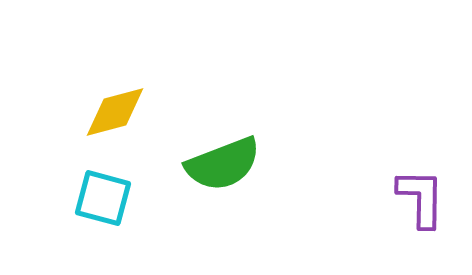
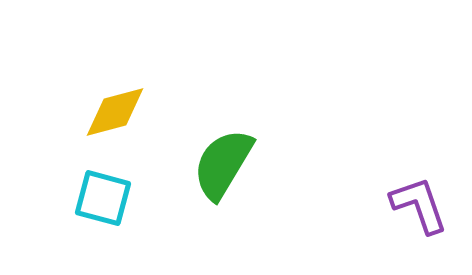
green semicircle: rotated 142 degrees clockwise
purple L-shape: moved 2 px left, 7 px down; rotated 20 degrees counterclockwise
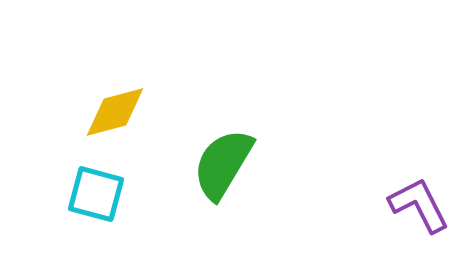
cyan square: moved 7 px left, 4 px up
purple L-shape: rotated 8 degrees counterclockwise
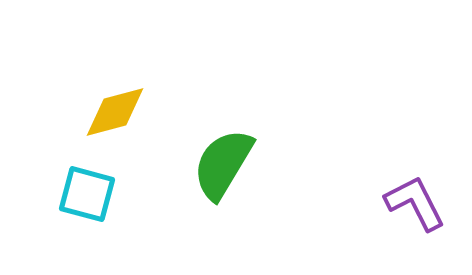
cyan square: moved 9 px left
purple L-shape: moved 4 px left, 2 px up
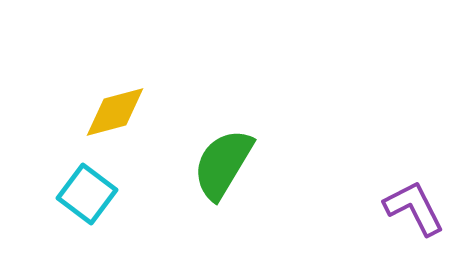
cyan square: rotated 22 degrees clockwise
purple L-shape: moved 1 px left, 5 px down
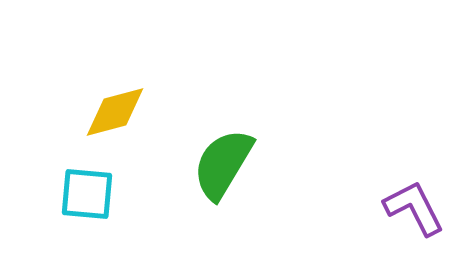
cyan square: rotated 32 degrees counterclockwise
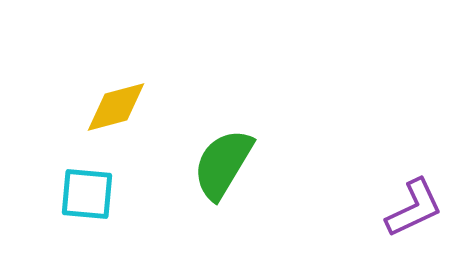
yellow diamond: moved 1 px right, 5 px up
purple L-shape: rotated 92 degrees clockwise
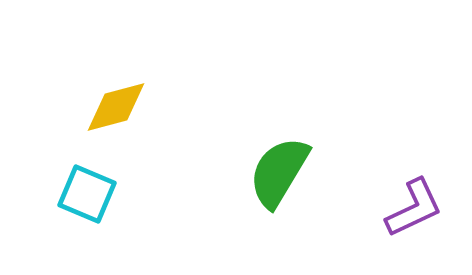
green semicircle: moved 56 px right, 8 px down
cyan square: rotated 18 degrees clockwise
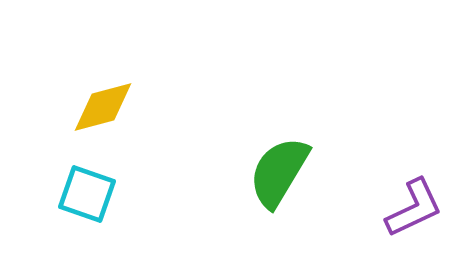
yellow diamond: moved 13 px left
cyan square: rotated 4 degrees counterclockwise
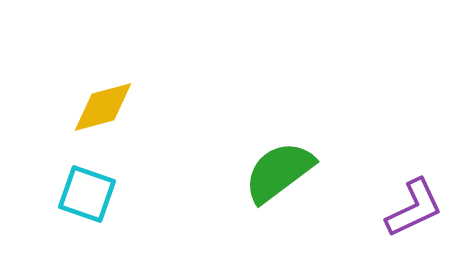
green semicircle: rotated 22 degrees clockwise
